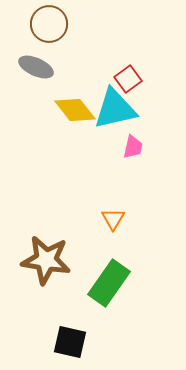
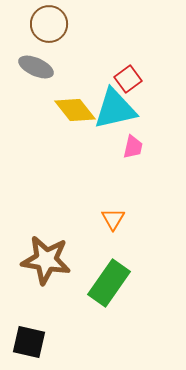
black square: moved 41 px left
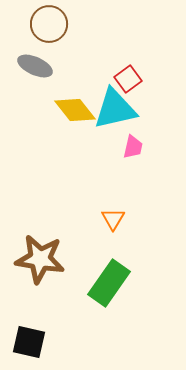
gray ellipse: moved 1 px left, 1 px up
brown star: moved 6 px left, 1 px up
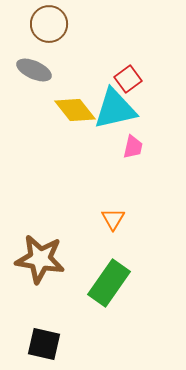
gray ellipse: moved 1 px left, 4 px down
black square: moved 15 px right, 2 px down
